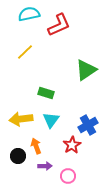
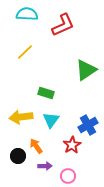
cyan semicircle: moved 2 px left; rotated 15 degrees clockwise
red L-shape: moved 4 px right
yellow arrow: moved 2 px up
orange arrow: rotated 14 degrees counterclockwise
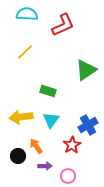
green rectangle: moved 2 px right, 2 px up
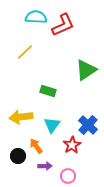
cyan semicircle: moved 9 px right, 3 px down
cyan triangle: moved 1 px right, 5 px down
blue cross: rotated 18 degrees counterclockwise
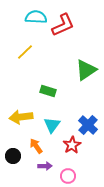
black circle: moved 5 px left
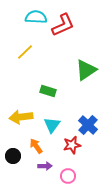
red star: rotated 18 degrees clockwise
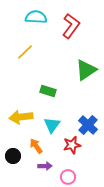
red L-shape: moved 8 px right, 1 px down; rotated 30 degrees counterclockwise
pink circle: moved 1 px down
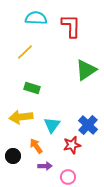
cyan semicircle: moved 1 px down
red L-shape: rotated 35 degrees counterclockwise
green rectangle: moved 16 px left, 3 px up
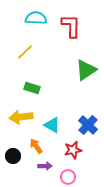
cyan triangle: rotated 36 degrees counterclockwise
red star: moved 1 px right, 5 px down
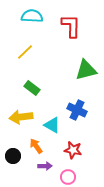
cyan semicircle: moved 4 px left, 2 px up
green triangle: rotated 20 degrees clockwise
green rectangle: rotated 21 degrees clockwise
blue cross: moved 11 px left, 15 px up; rotated 18 degrees counterclockwise
red star: rotated 24 degrees clockwise
